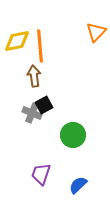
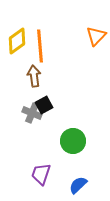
orange triangle: moved 4 px down
yellow diamond: rotated 24 degrees counterclockwise
green circle: moved 6 px down
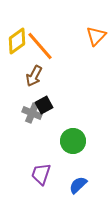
orange line: rotated 36 degrees counterclockwise
brown arrow: rotated 145 degrees counterclockwise
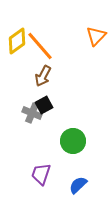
brown arrow: moved 9 px right
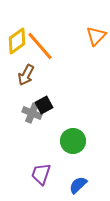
brown arrow: moved 17 px left, 1 px up
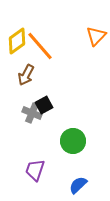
purple trapezoid: moved 6 px left, 4 px up
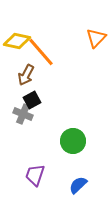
orange triangle: moved 2 px down
yellow diamond: rotated 48 degrees clockwise
orange line: moved 1 px right, 6 px down
black square: moved 12 px left, 5 px up
gray cross: moved 9 px left, 1 px down
purple trapezoid: moved 5 px down
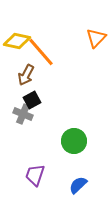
green circle: moved 1 px right
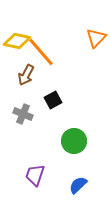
black square: moved 21 px right
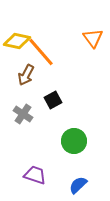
orange triangle: moved 3 px left; rotated 20 degrees counterclockwise
gray cross: rotated 12 degrees clockwise
purple trapezoid: rotated 90 degrees clockwise
